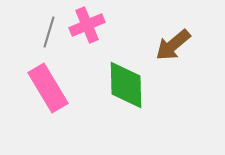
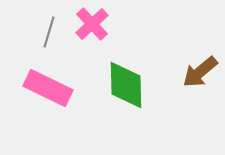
pink cross: moved 5 px right, 1 px up; rotated 20 degrees counterclockwise
brown arrow: moved 27 px right, 27 px down
pink rectangle: rotated 33 degrees counterclockwise
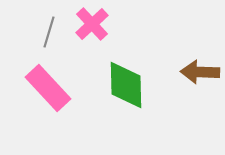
brown arrow: rotated 42 degrees clockwise
pink rectangle: rotated 21 degrees clockwise
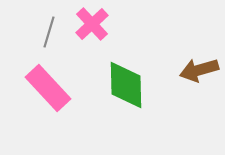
brown arrow: moved 1 px left, 2 px up; rotated 18 degrees counterclockwise
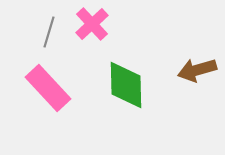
brown arrow: moved 2 px left
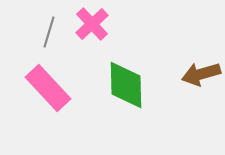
brown arrow: moved 4 px right, 4 px down
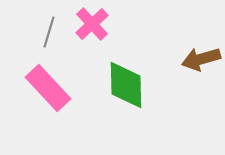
brown arrow: moved 15 px up
